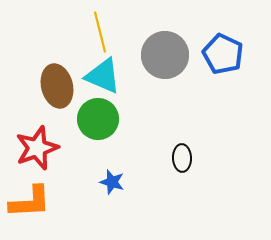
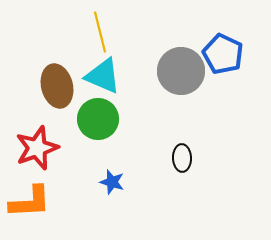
gray circle: moved 16 px right, 16 px down
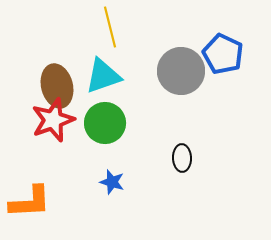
yellow line: moved 10 px right, 5 px up
cyan triangle: rotated 42 degrees counterclockwise
green circle: moved 7 px right, 4 px down
red star: moved 16 px right, 28 px up
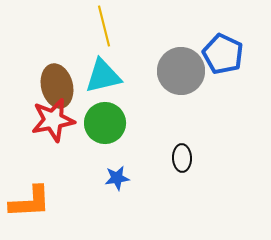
yellow line: moved 6 px left, 1 px up
cyan triangle: rotated 6 degrees clockwise
red star: rotated 9 degrees clockwise
blue star: moved 5 px right, 4 px up; rotated 25 degrees counterclockwise
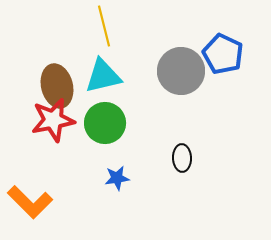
orange L-shape: rotated 48 degrees clockwise
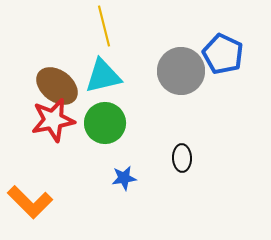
brown ellipse: rotated 39 degrees counterclockwise
blue star: moved 7 px right
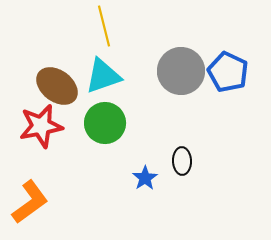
blue pentagon: moved 5 px right, 18 px down
cyan triangle: rotated 6 degrees counterclockwise
red star: moved 12 px left, 6 px down
black ellipse: moved 3 px down
blue star: moved 21 px right; rotated 25 degrees counterclockwise
orange L-shape: rotated 81 degrees counterclockwise
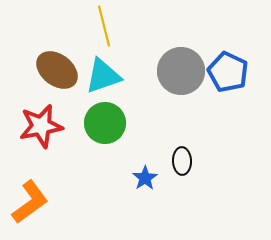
brown ellipse: moved 16 px up
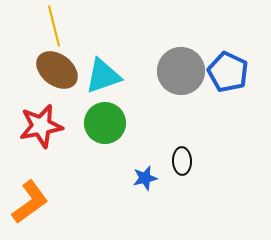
yellow line: moved 50 px left
blue star: rotated 20 degrees clockwise
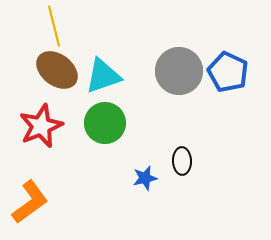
gray circle: moved 2 px left
red star: rotated 12 degrees counterclockwise
